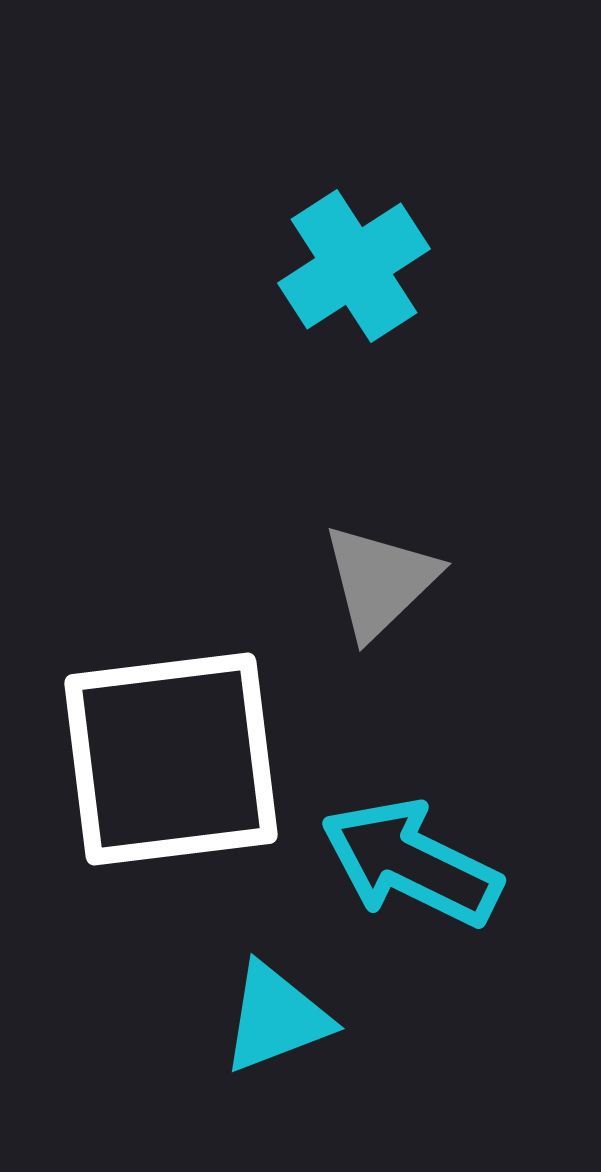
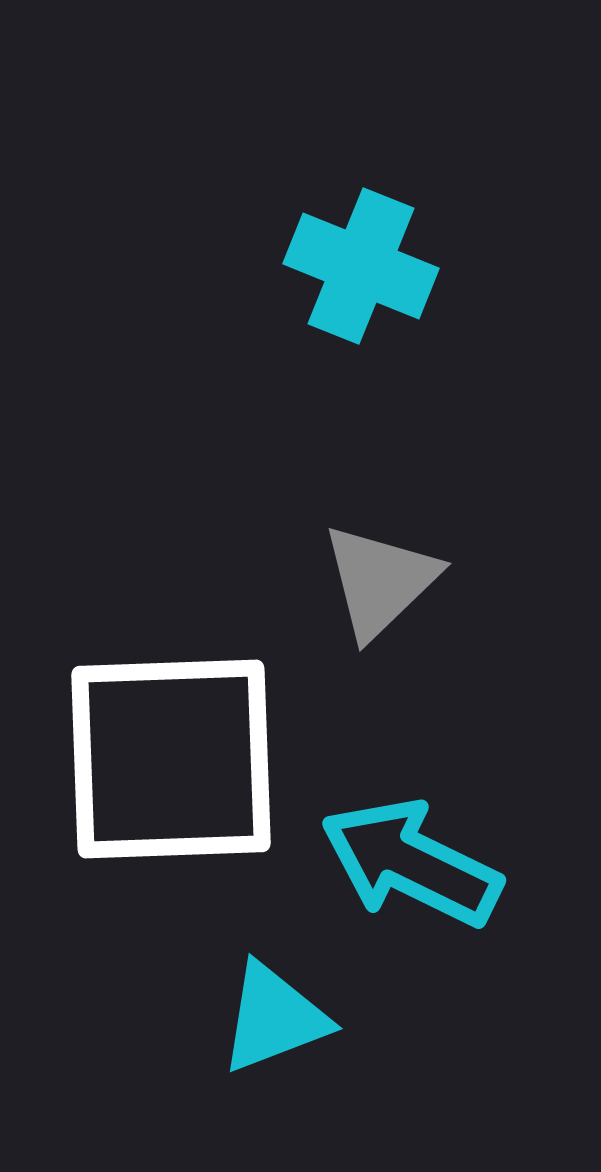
cyan cross: moved 7 px right; rotated 35 degrees counterclockwise
white square: rotated 5 degrees clockwise
cyan triangle: moved 2 px left
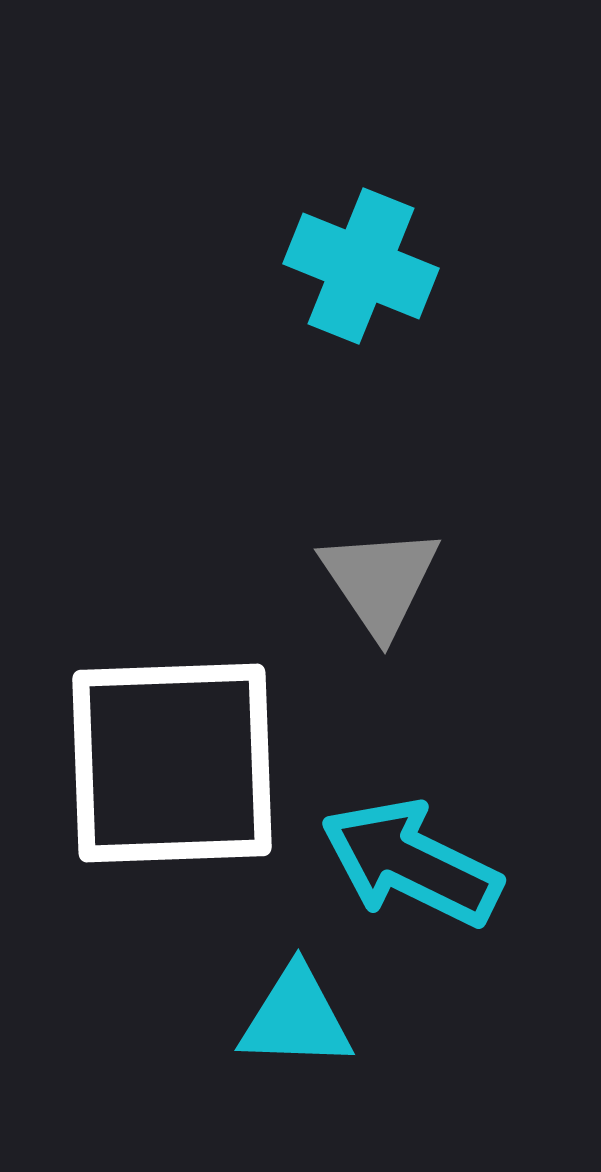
gray triangle: rotated 20 degrees counterclockwise
white square: moved 1 px right, 4 px down
cyan triangle: moved 22 px right; rotated 23 degrees clockwise
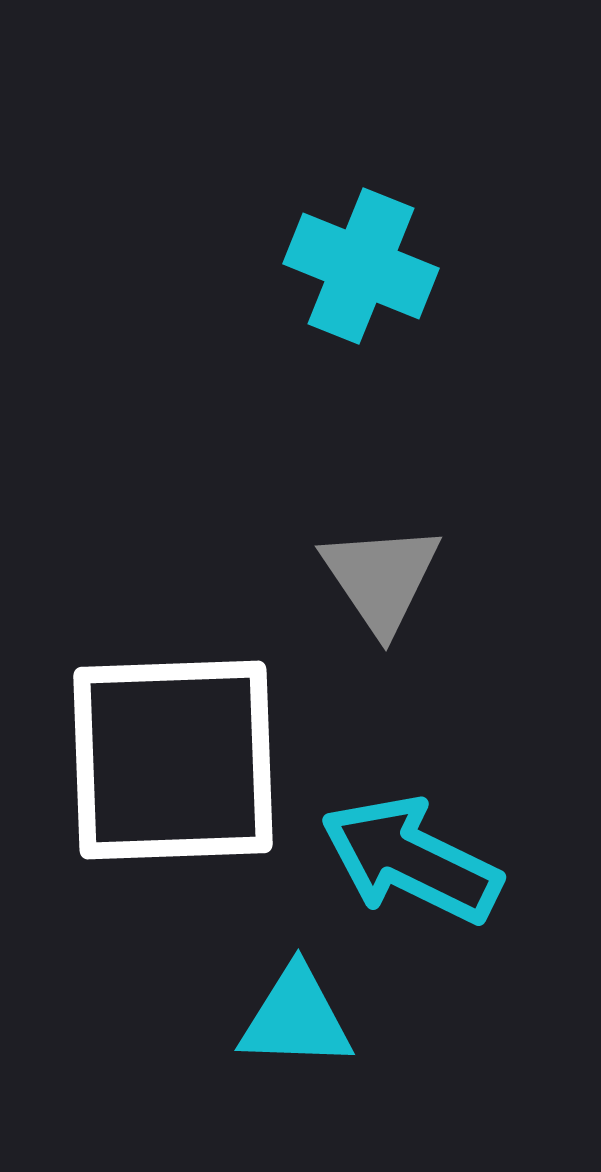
gray triangle: moved 1 px right, 3 px up
white square: moved 1 px right, 3 px up
cyan arrow: moved 3 px up
